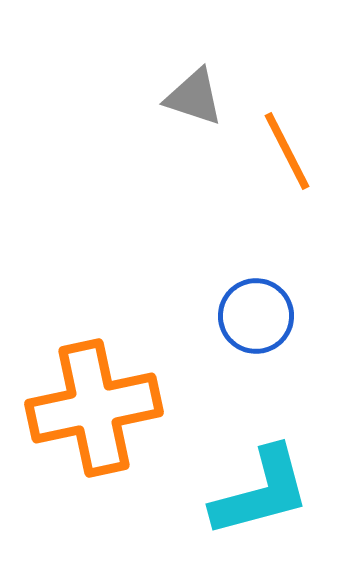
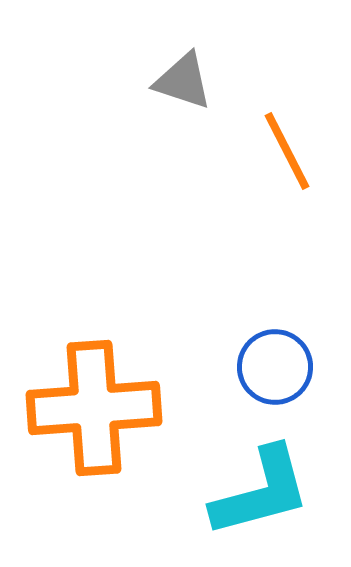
gray triangle: moved 11 px left, 16 px up
blue circle: moved 19 px right, 51 px down
orange cross: rotated 8 degrees clockwise
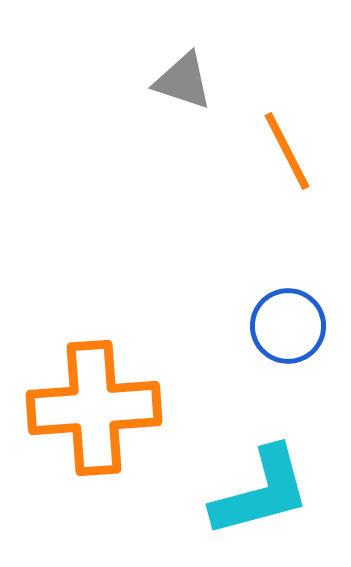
blue circle: moved 13 px right, 41 px up
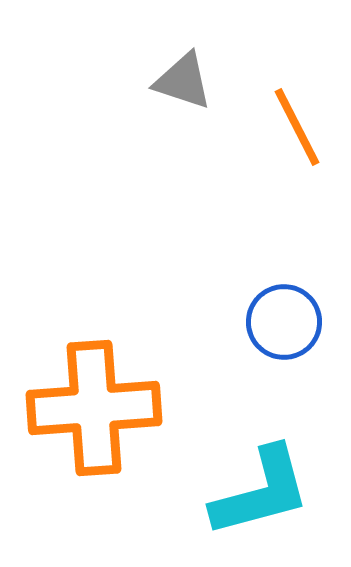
orange line: moved 10 px right, 24 px up
blue circle: moved 4 px left, 4 px up
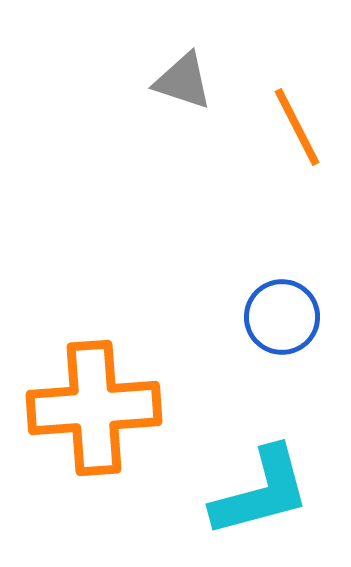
blue circle: moved 2 px left, 5 px up
